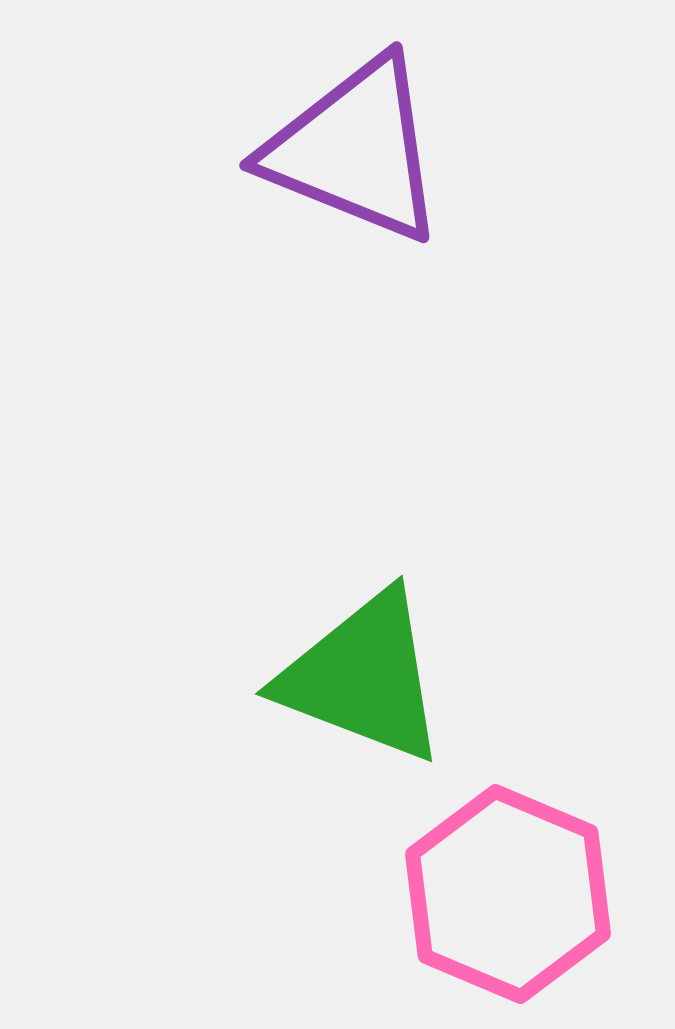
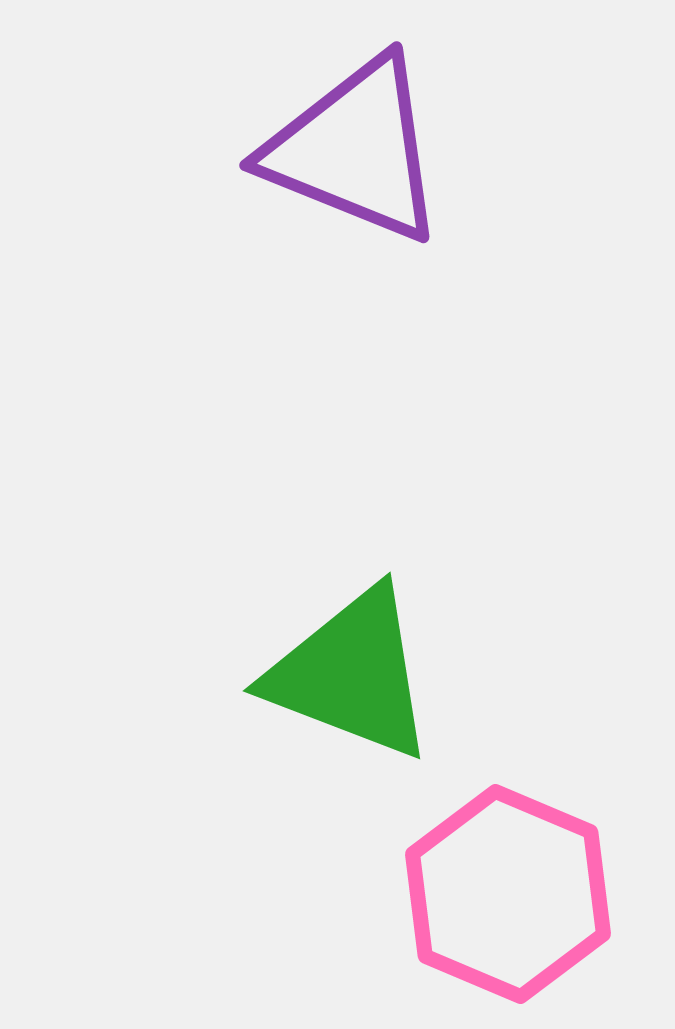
green triangle: moved 12 px left, 3 px up
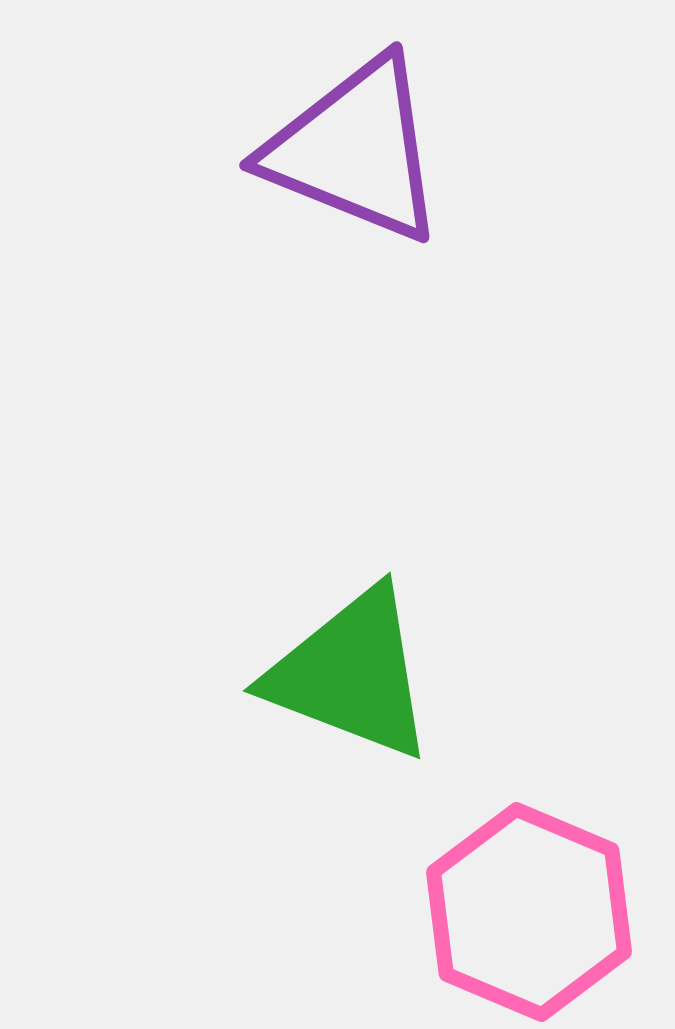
pink hexagon: moved 21 px right, 18 px down
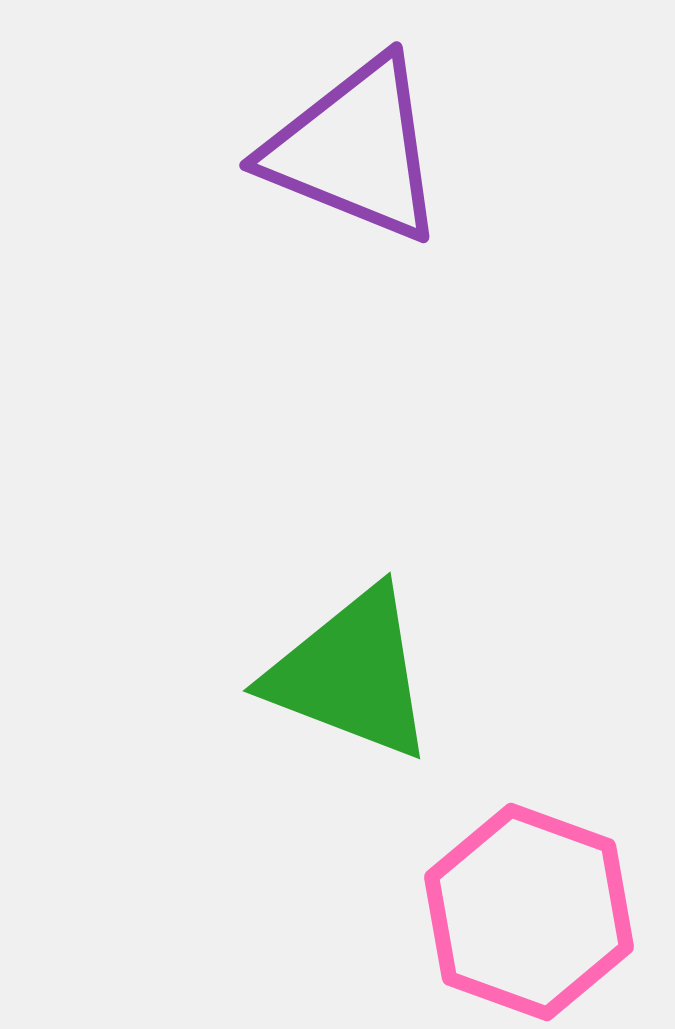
pink hexagon: rotated 3 degrees counterclockwise
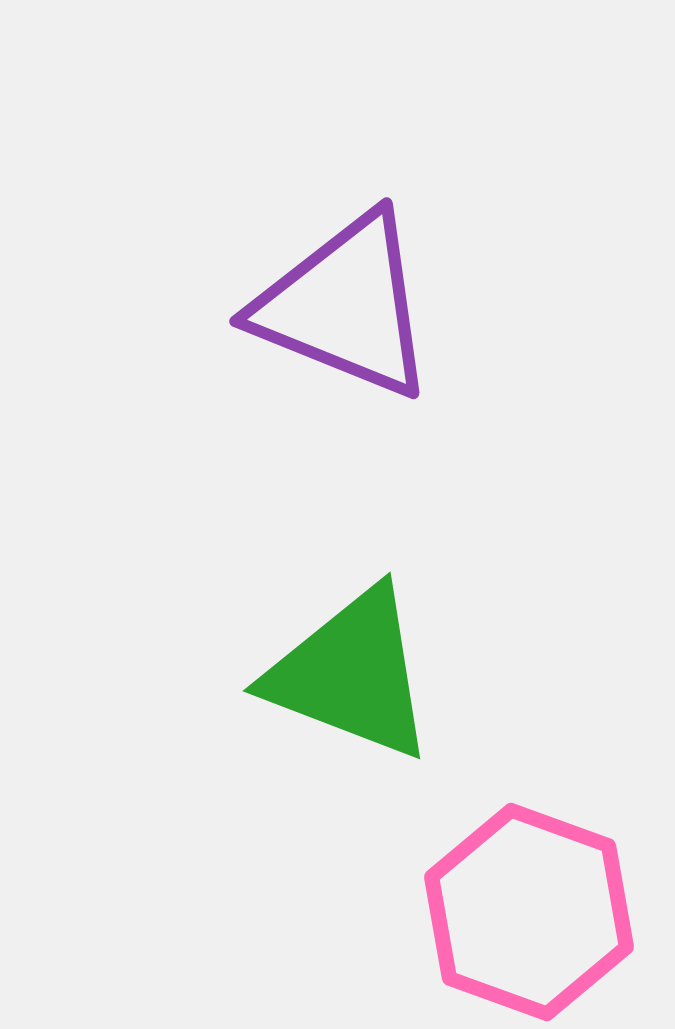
purple triangle: moved 10 px left, 156 px down
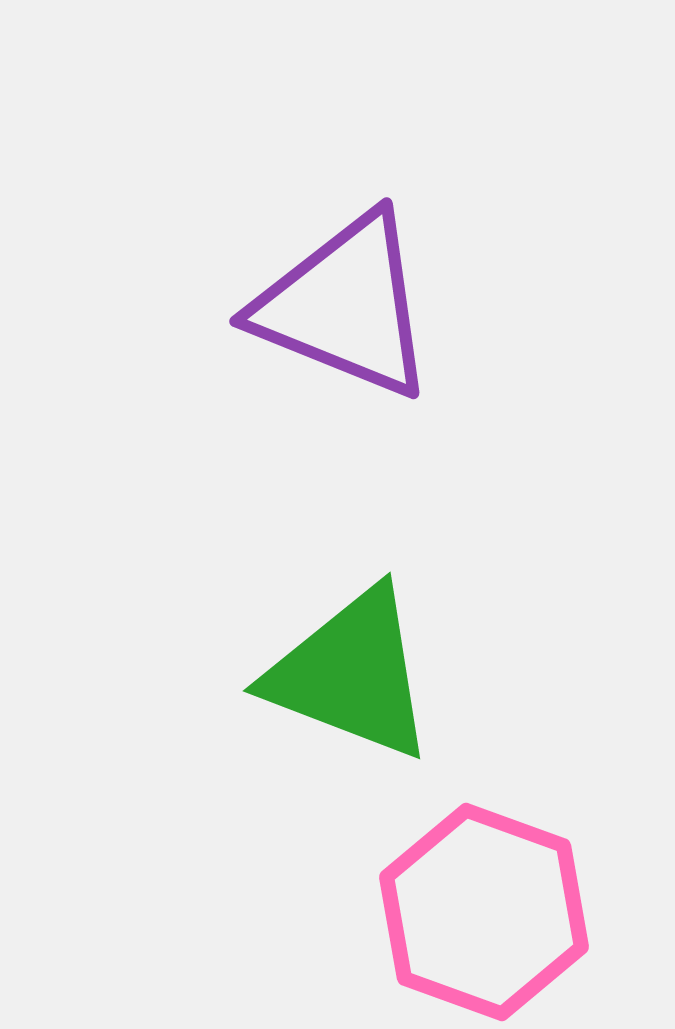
pink hexagon: moved 45 px left
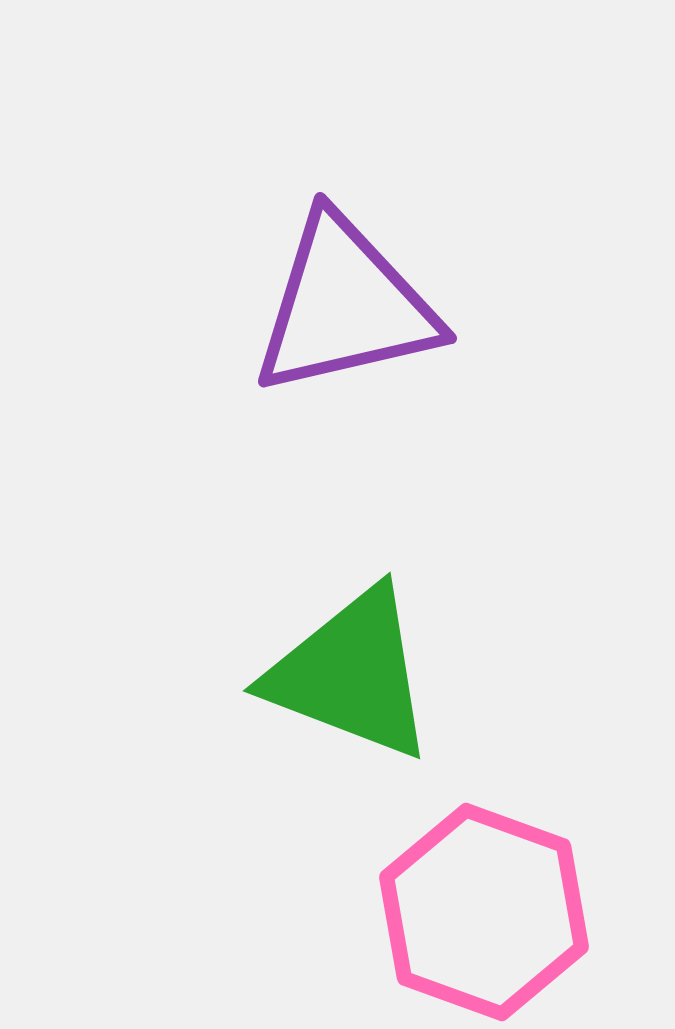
purple triangle: rotated 35 degrees counterclockwise
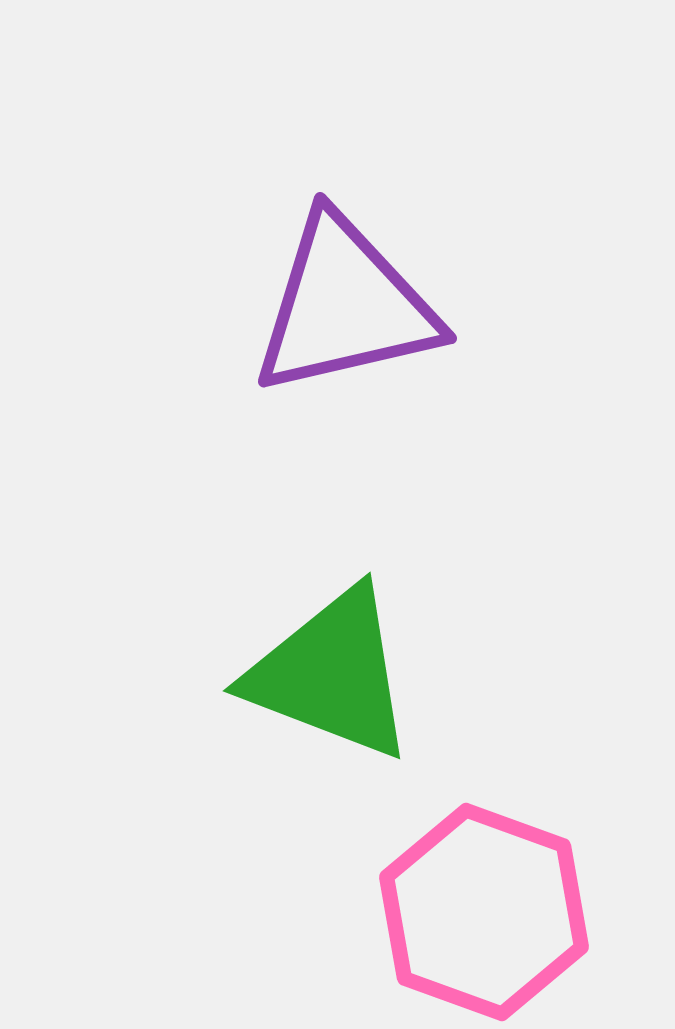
green triangle: moved 20 px left
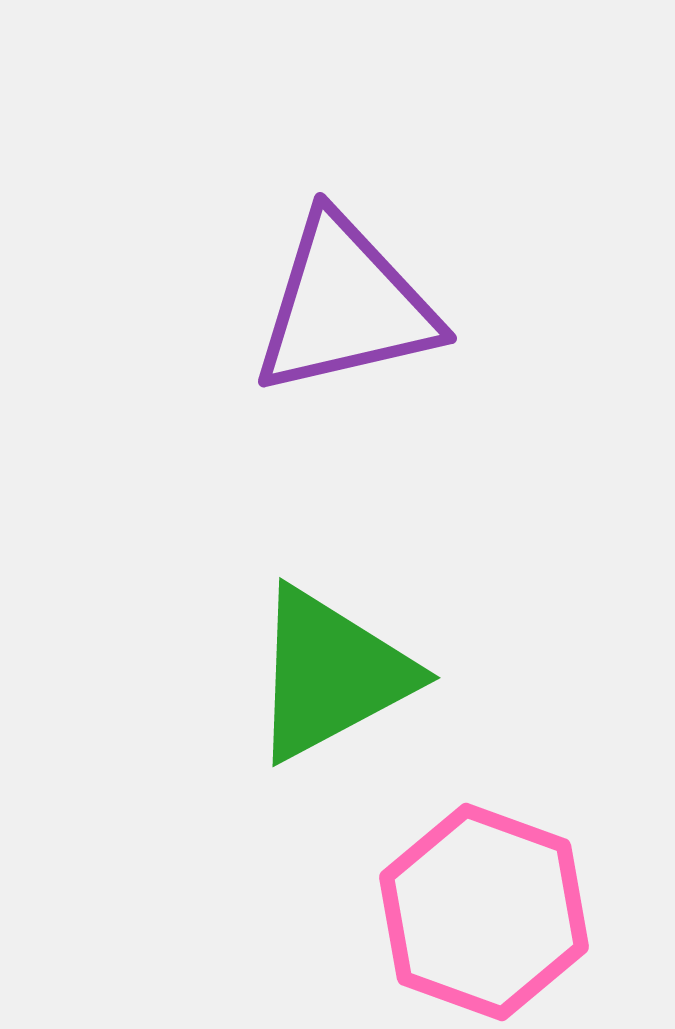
green triangle: rotated 49 degrees counterclockwise
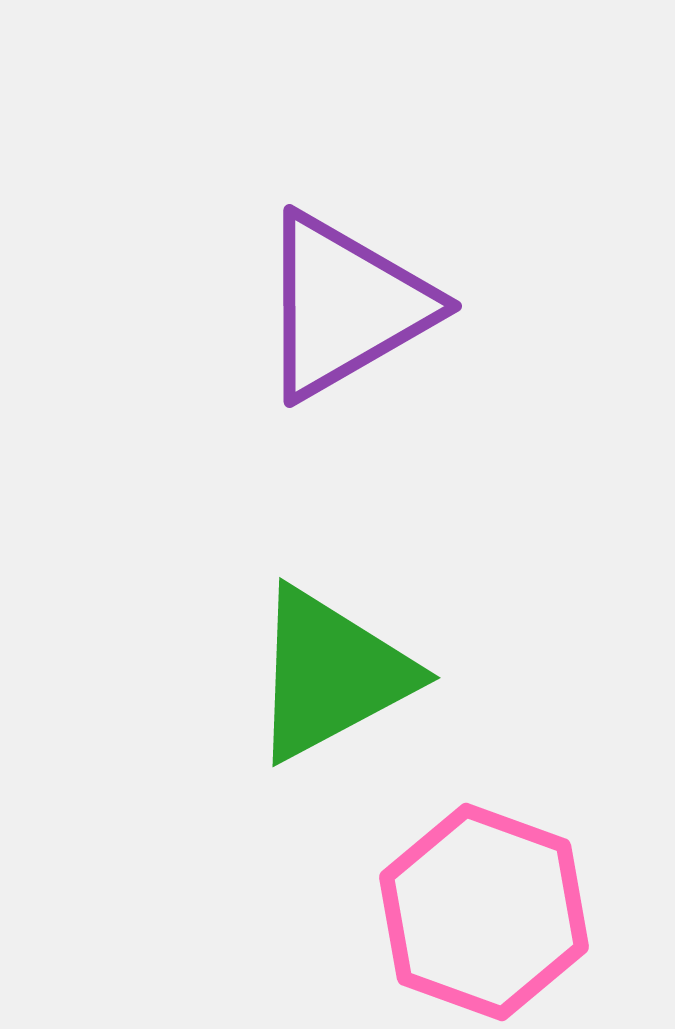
purple triangle: rotated 17 degrees counterclockwise
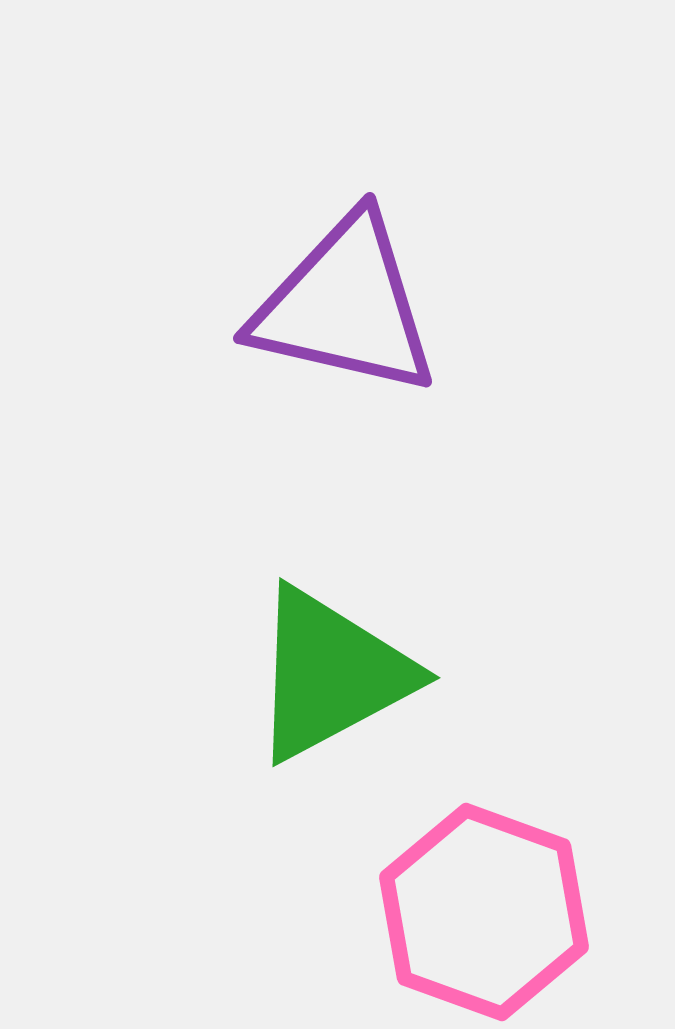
purple triangle: rotated 43 degrees clockwise
